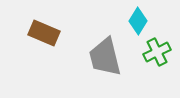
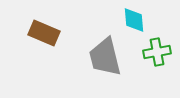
cyan diamond: moved 4 px left, 1 px up; rotated 36 degrees counterclockwise
green cross: rotated 16 degrees clockwise
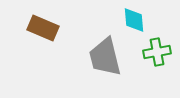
brown rectangle: moved 1 px left, 5 px up
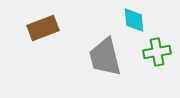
brown rectangle: rotated 44 degrees counterclockwise
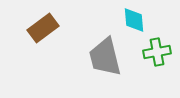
brown rectangle: rotated 16 degrees counterclockwise
